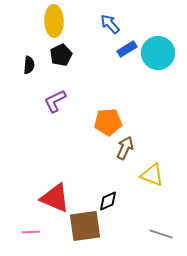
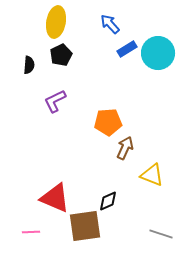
yellow ellipse: moved 2 px right, 1 px down; rotated 12 degrees clockwise
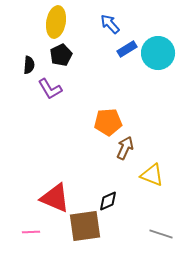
purple L-shape: moved 5 px left, 12 px up; rotated 95 degrees counterclockwise
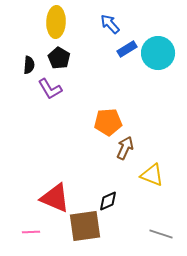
yellow ellipse: rotated 8 degrees counterclockwise
black pentagon: moved 2 px left, 3 px down; rotated 15 degrees counterclockwise
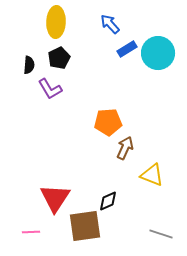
black pentagon: rotated 15 degrees clockwise
red triangle: rotated 40 degrees clockwise
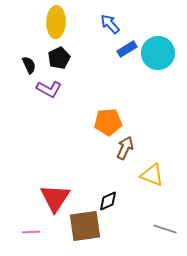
black semicircle: rotated 30 degrees counterclockwise
purple L-shape: moved 1 px left; rotated 30 degrees counterclockwise
gray line: moved 4 px right, 5 px up
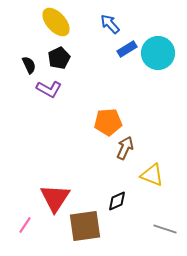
yellow ellipse: rotated 44 degrees counterclockwise
black diamond: moved 9 px right
pink line: moved 6 px left, 7 px up; rotated 54 degrees counterclockwise
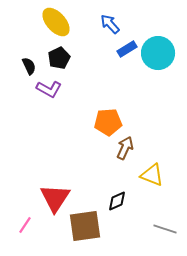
black semicircle: moved 1 px down
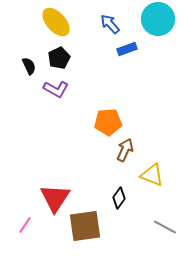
blue rectangle: rotated 12 degrees clockwise
cyan circle: moved 34 px up
purple L-shape: moved 7 px right
brown arrow: moved 2 px down
black diamond: moved 2 px right, 3 px up; rotated 30 degrees counterclockwise
gray line: moved 2 px up; rotated 10 degrees clockwise
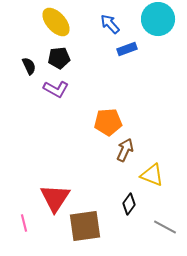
black pentagon: rotated 20 degrees clockwise
black diamond: moved 10 px right, 6 px down
pink line: moved 1 px left, 2 px up; rotated 48 degrees counterclockwise
